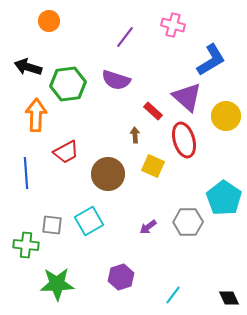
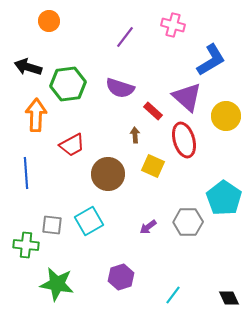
purple semicircle: moved 4 px right, 8 px down
red trapezoid: moved 6 px right, 7 px up
green star: rotated 12 degrees clockwise
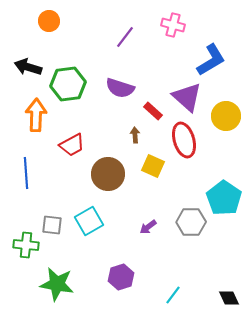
gray hexagon: moved 3 px right
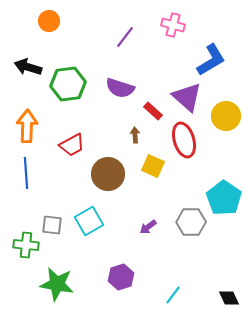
orange arrow: moved 9 px left, 11 px down
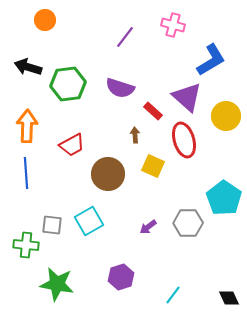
orange circle: moved 4 px left, 1 px up
gray hexagon: moved 3 px left, 1 px down
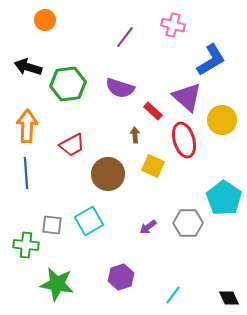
yellow circle: moved 4 px left, 4 px down
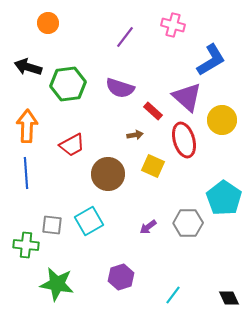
orange circle: moved 3 px right, 3 px down
brown arrow: rotated 84 degrees clockwise
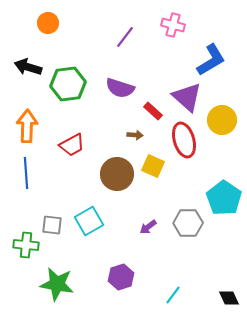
brown arrow: rotated 14 degrees clockwise
brown circle: moved 9 px right
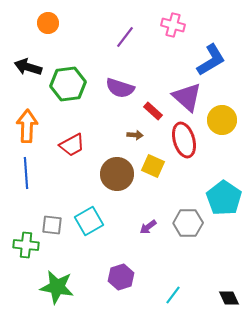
green star: moved 3 px down
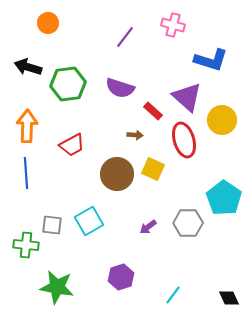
blue L-shape: rotated 48 degrees clockwise
yellow square: moved 3 px down
